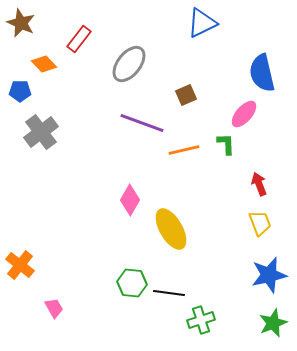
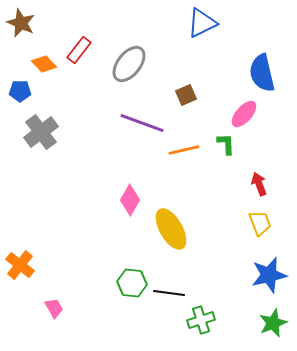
red rectangle: moved 11 px down
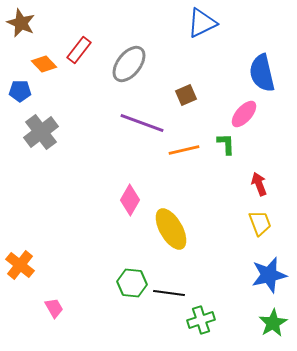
green star: rotated 8 degrees counterclockwise
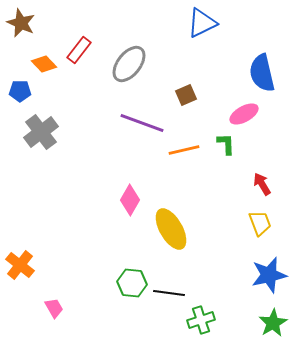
pink ellipse: rotated 20 degrees clockwise
red arrow: moved 3 px right; rotated 10 degrees counterclockwise
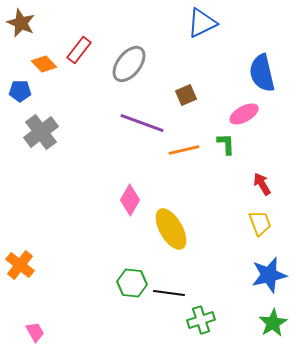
pink trapezoid: moved 19 px left, 24 px down
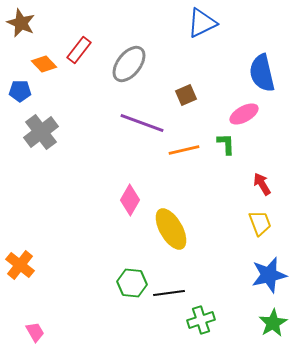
black line: rotated 16 degrees counterclockwise
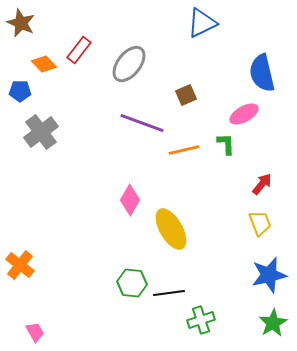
red arrow: rotated 70 degrees clockwise
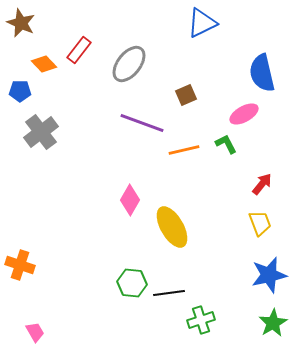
green L-shape: rotated 25 degrees counterclockwise
yellow ellipse: moved 1 px right, 2 px up
orange cross: rotated 20 degrees counterclockwise
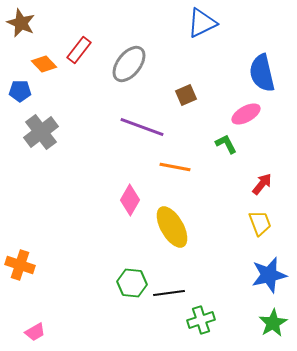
pink ellipse: moved 2 px right
purple line: moved 4 px down
orange line: moved 9 px left, 17 px down; rotated 24 degrees clockwise
pink trapezoid: rotated 90 degrees clockwise
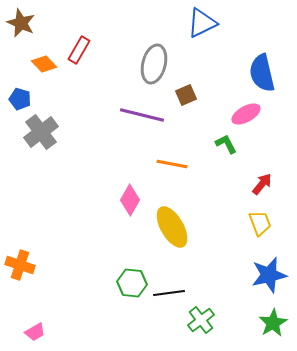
red rectangle: rotated 8 degrees counterclockwise
gray ellipse: moved 25 px right; rotated 24 degrees counterclockwise
blue pentagon: moved 8 px down; rotated 15 degrees clockwise
purple line: moved 12 px up; rotated 6 degrees counterclockwise
orange line: moved 3 px left, 3 px up
green cross: rotated 20 degrees counterclockwise
